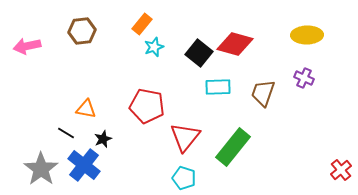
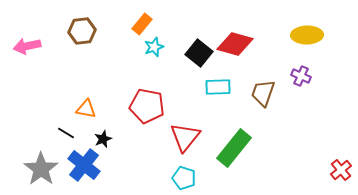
purple cross: moved 3 px left, 2 px up
green rectangle: moved 1 px right, 1 px down
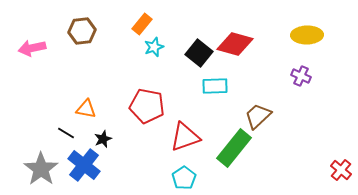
pink arrow: moved 5 px right, 2 px down
cyan rectangle: moved 3 px left, 1 px up
brown trapezoid: moved 5 px left, 23 px down; rotated 28 degrees clockwise
red triangle: rotated 32 degrees clockwise
red cross: rotated 10 degrees counterclockwise
cyan pentagon: rotated 20 degrees clockwise
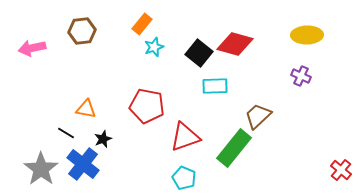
blue cross: moved 1 px left, 1 px up
cyan pentagon: rotated 15 degrees counterclockwise
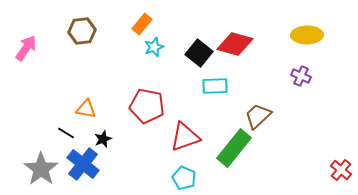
pink arrow: moved 6 px left; rotated 136 degrees clockwise
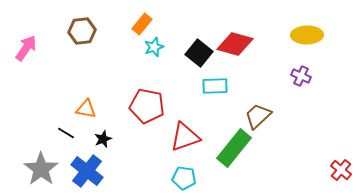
blue cross: moved 4 px right, 7 px down
cyan pentagon: rotated 15 degrees counterclockwise
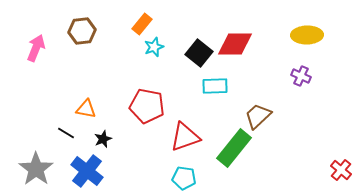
red diamond: rotated 15 degrees counterclockwise
pink arrow: moved 10 px right; rotated 12 degrees counterclockwise
gray star: moved 5 px left
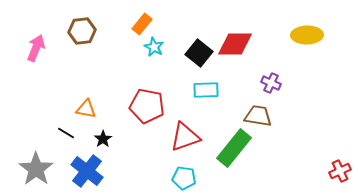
cyan star: rotated 24 degrees counterclockwise
purple cross: moved 30 px left, 7 px down
cyan rectangle: moved 9 px left, 4 px down
brown trapezoid: rotated 52 degrees clockwise
black star: rotated 12 degrees counterclockwise
red cross: moved 1 px left, 1 px down; rotated 25 degrees clockwise
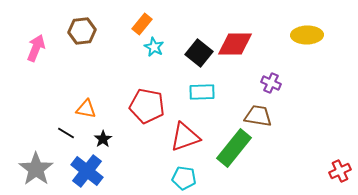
cyan rectangle: moved 4 px left, 2 px down
